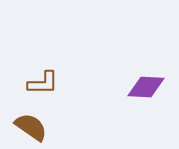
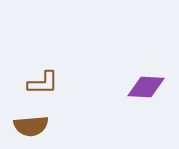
brown semicircle: moved 1 px up; rotated 140 degrees clockwise
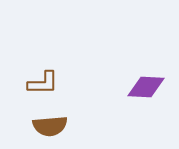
brown semicircle: moved 19 px right
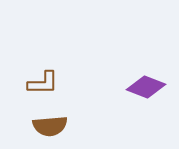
purple diamond: rotated 18 degrees clockwise
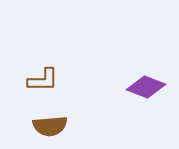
brown L-shape: moved 3 px up
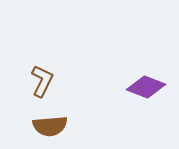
brown L-shape: moved 1 px left, 1 px down; rotated 64 degrees counterclockwise
